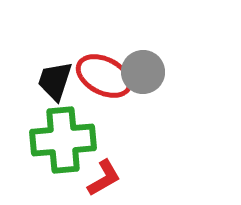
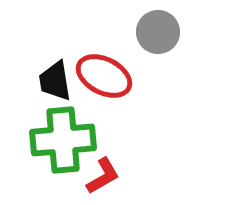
gray circle: moved 15 px right, 40 px up
black trapezoid: rotated 27 degrees counterclockwise
red L-shape: moved 1 px left, 2 px up
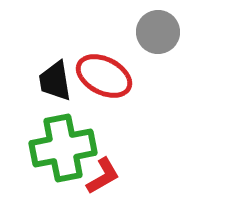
green cross: moved 8 px down; rotated 6 degrees counterclockwise
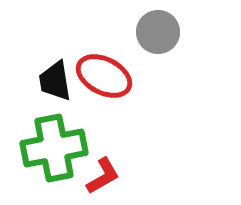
green cross: moved 9 px left
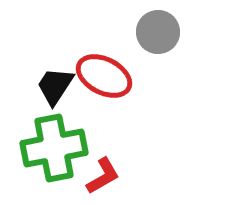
black trapezoid: moved 5 px down; rotated 42 degrees clockwise
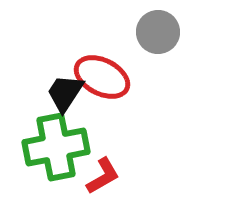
red ellipse: moved 2 px left, 1 px down
black trapezoid: moved 10 px right, 7 px down
green cross: moved 2 px right, 1 px up
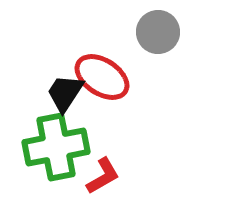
red ellipse: rotated 6 degrees clockwise
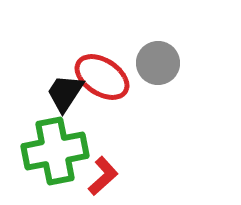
gray circle: moved 31 px down
green cross: moved 1 px left, 4 px down
red L-shape: rotated 12 degrees counterclockwise
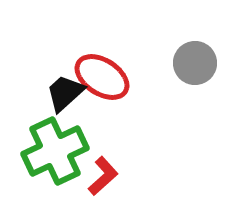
gray circle: moved 37 px right
black trapezoid: rotated 15 degrees clockwise
green cross: rotated 14 degrees counterclockwise
